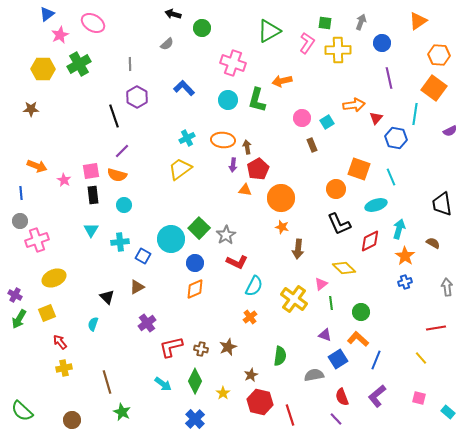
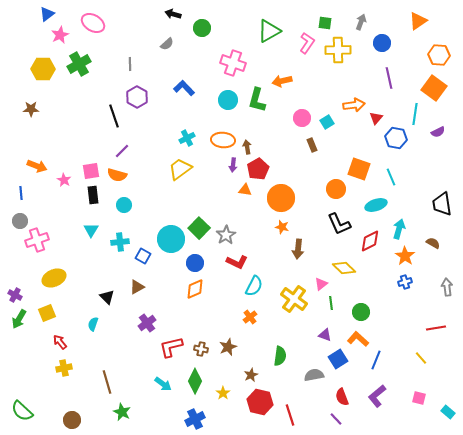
purple semicircle at (450, 131): moved 12 px left, 1 px down
blue cross at (195, 419): rotated 18 degrees clockwise
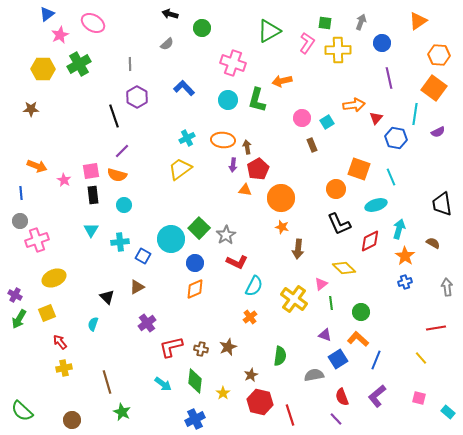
black arrow at (173, 14): moved 3 px left
green diamond at (195, 381): rotated 20 degrees counterclockwise
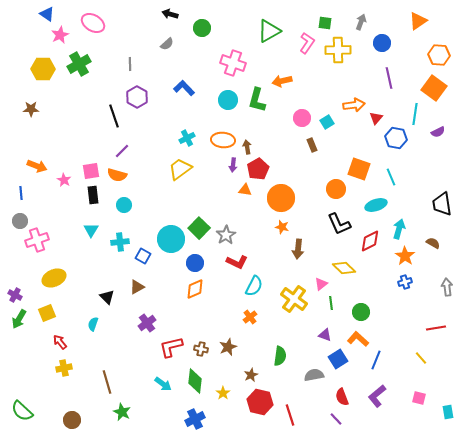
blue triangle at (47, 14): rotated 49 degrees counterclockwise
cyan rectangle at (448, 412): rotated 40 degrees clockwise
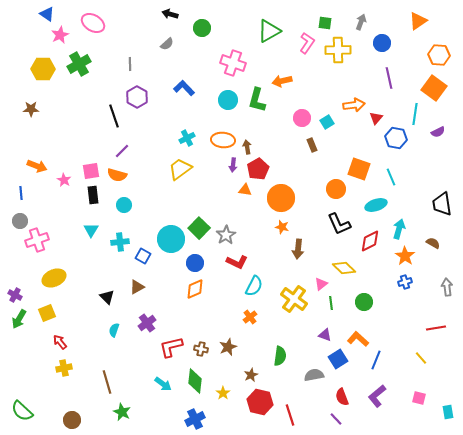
green circle at (361, 312): moved 3 px right, 10 px up
cyan semicircle at (93, 324): moved 21 px right, 6 px down
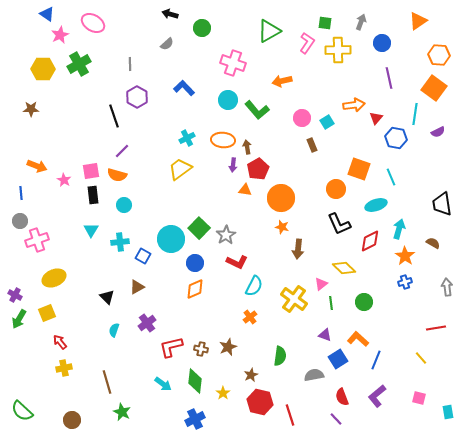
green L-shape at (257, 100): moved 10 px down; rotated 55 degrees counterclockwise
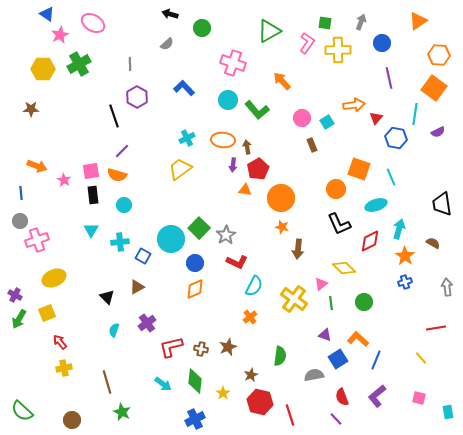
orange arrow at (282, 81): rotated 60 degrees clockwise
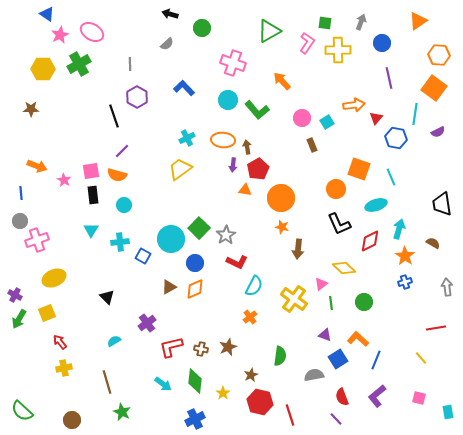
pink ellipse at (93, 23): moved 1 px left, 9 px down
brown triangle at (137, 287): moved 32 px right
cyan semicircle at (114, 330): moved 11 px down; rotated 40 degrees clockwise
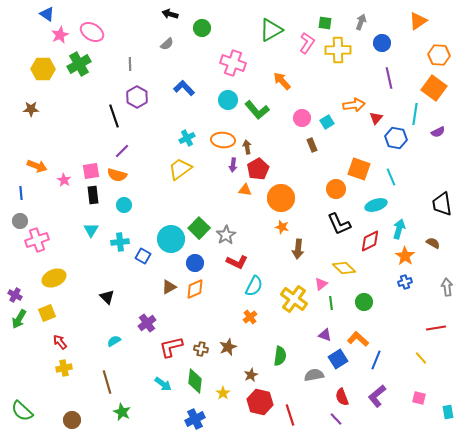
green triangle at (269, 31): moved 2 px right, 1 px up
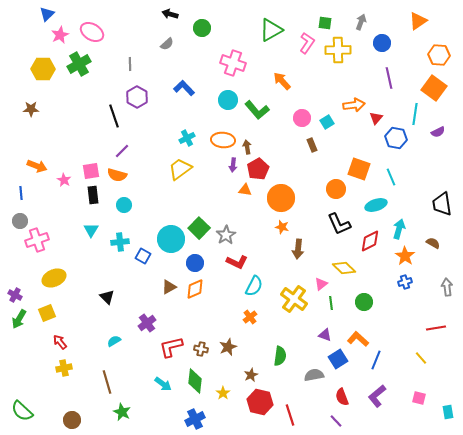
blue triangle at (47, 14): rotated 42 degrees clockwise
purple line at (336, 419): moved 2 px down
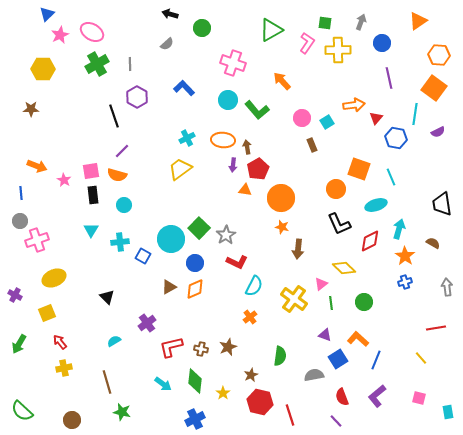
green cross at (79, 64): moved 18 px right
green arrow at (19, 319): moved 25 px down
green star at (122, 412): rotated 12 degrees counterclockwise
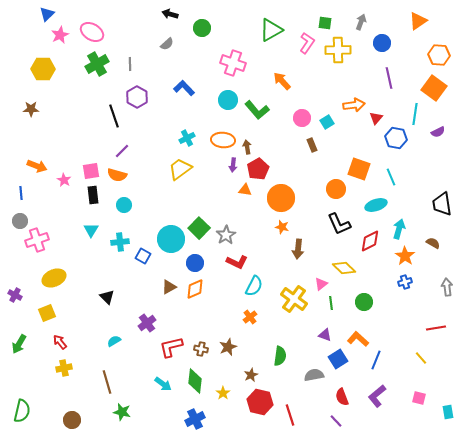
green semicircle at (22, 411): rotated 120 degrees counterclockwise
